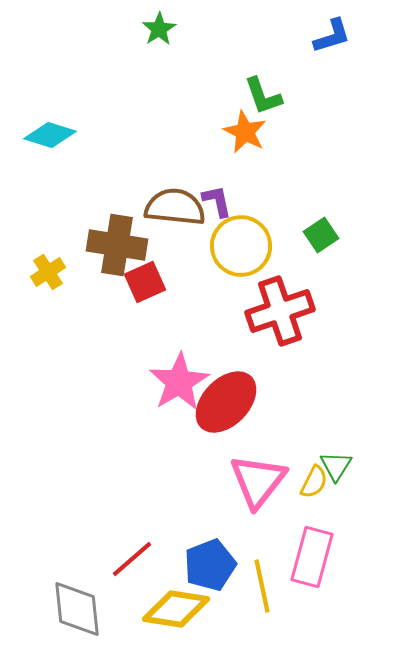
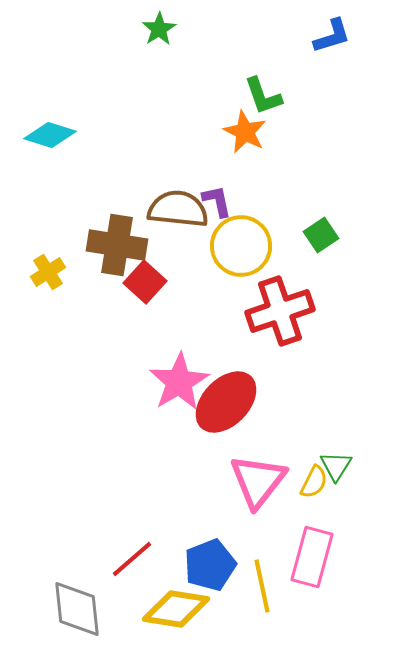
brown semicircle: moved 3 px right, 2 px down
red square: rotated 24 degrees counterclockwise
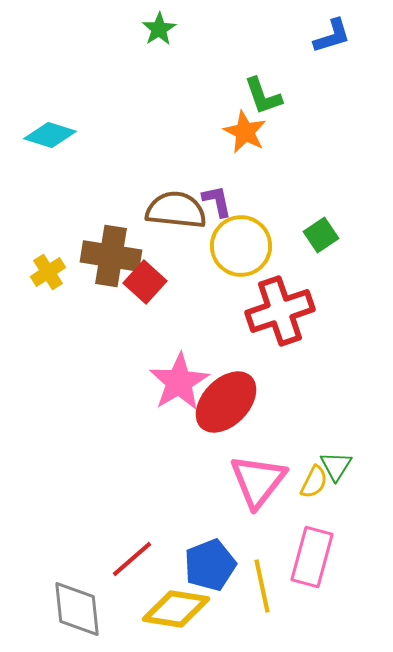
brown semicircle: moved 2 px left, 1 px down
brown cross: moved 6 px left, 11 px down
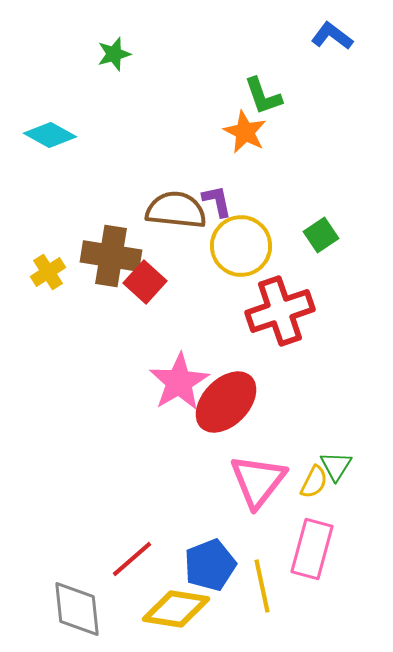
green star: moved 45 px left, 25 px down; rotated 16 degrees clockwise
blue L-shape: rotated 126 degrees counterclockwise
cyan diamond: rotated 12 degrees clockwise
pink rectangle: moved 8 px up
